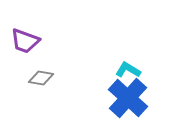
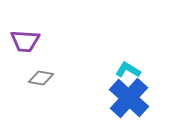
purple trapezoid: rotated 16 degrees counterclockwise
blue cross: moved 1 px right
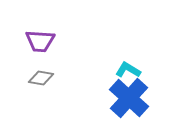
purple trapezoid: moved 15 px right
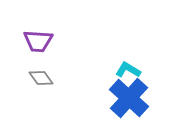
purple trapezoid: moved 2 px left
gray diamond: rotated 45 degrees clockwise
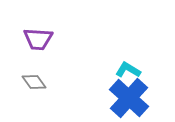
purple trapezoid: moved 2 px up
gray diamond: moved 7 px left, 4 px down
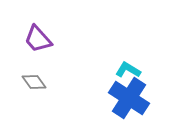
purple trapezoid: rotated 44 degrees clockwise
blue cross: rotated 9 degrees counterclockwise
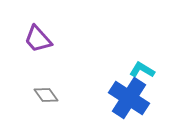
cyan L-shape: moved 14 px right
gray diamond: moved 12 px right, 13 px down
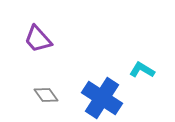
blue cross: moved 27 px left
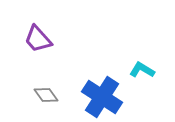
blue cross: moved 1 px up
